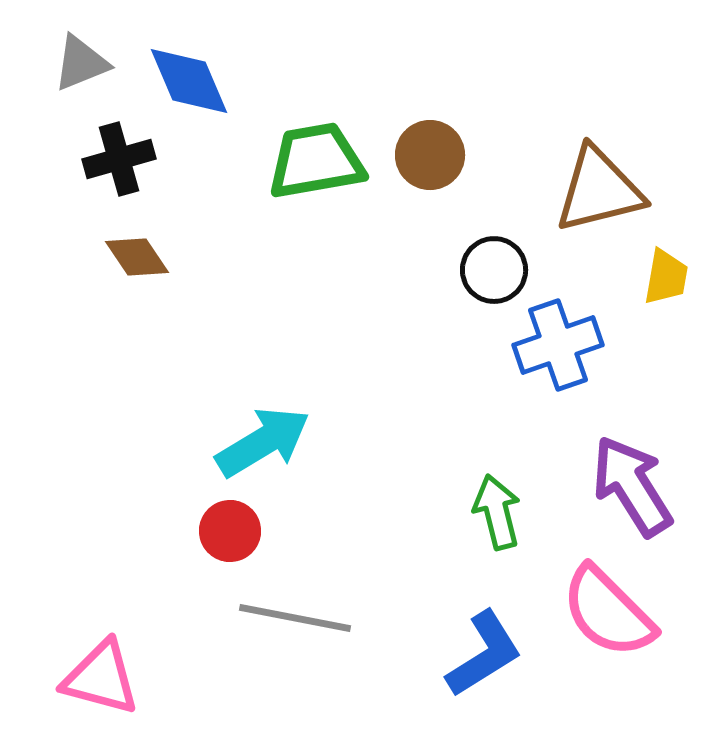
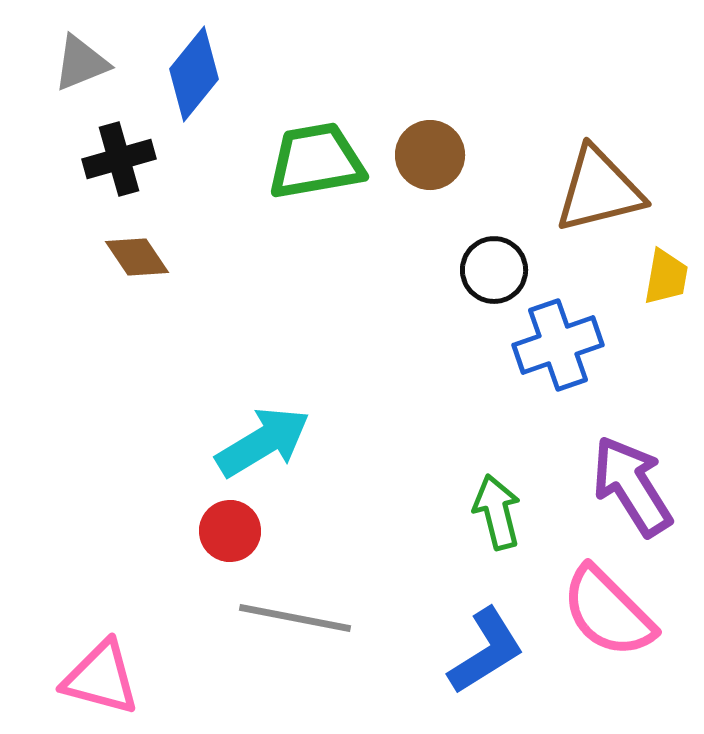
blue diamond: moved 5 px right, 7 px up; rotated 62 degrees clockwise
blue L-shape: moved 2 px right, 3 px up
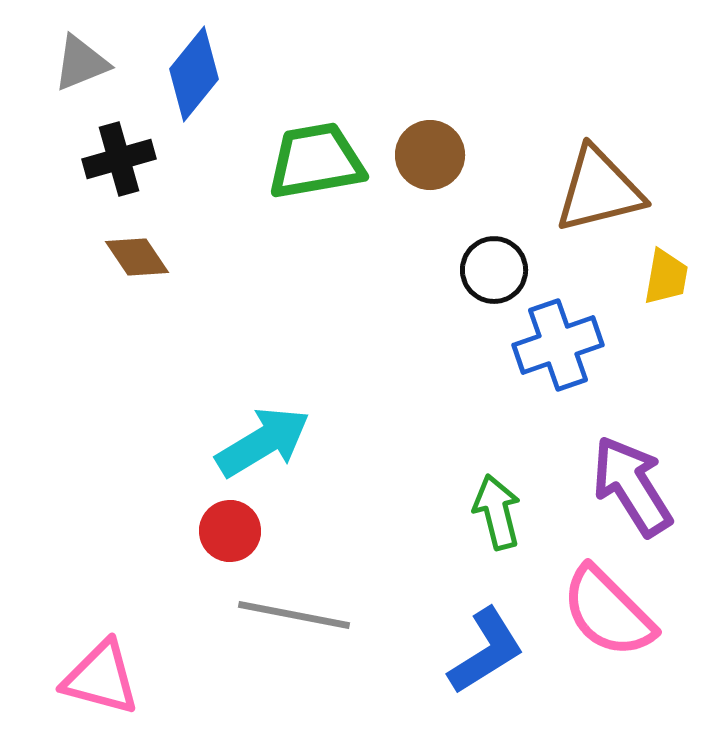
gray line: moved 1 px left, 3 px up
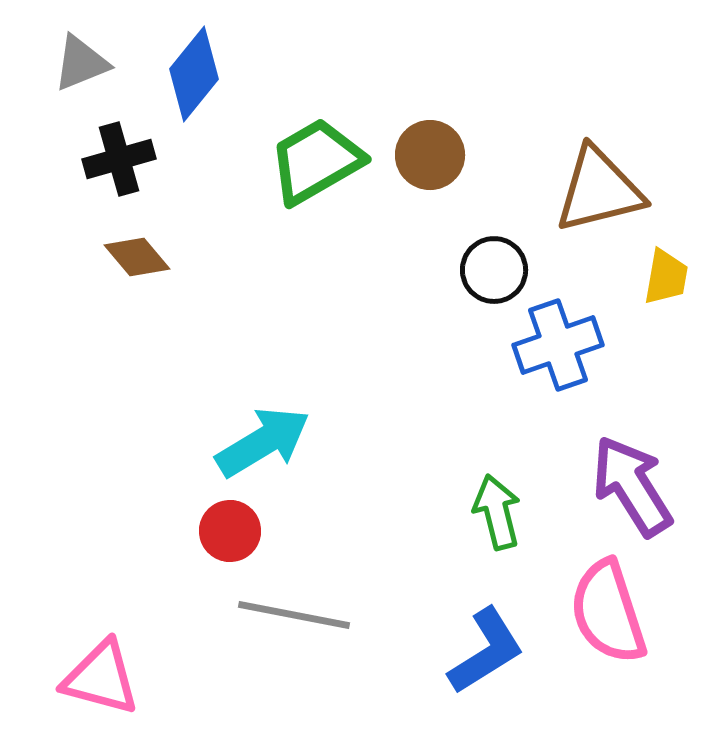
green trapezoid: rotated 20 degrees counterclockwise
brown diamond: rotated 6 degrees counterclockwise
pink semicircle: rotated 27 degrees clockwise
